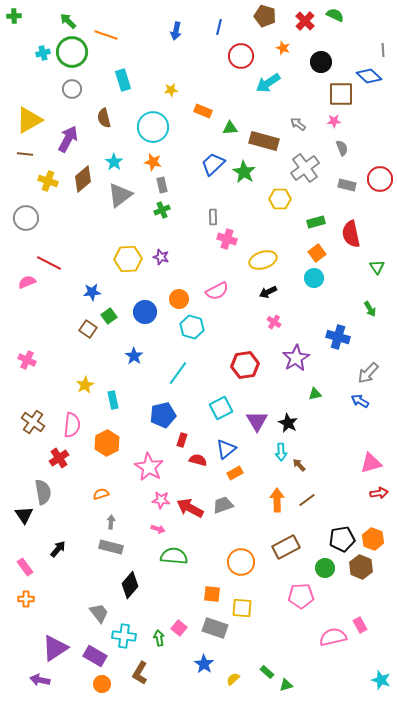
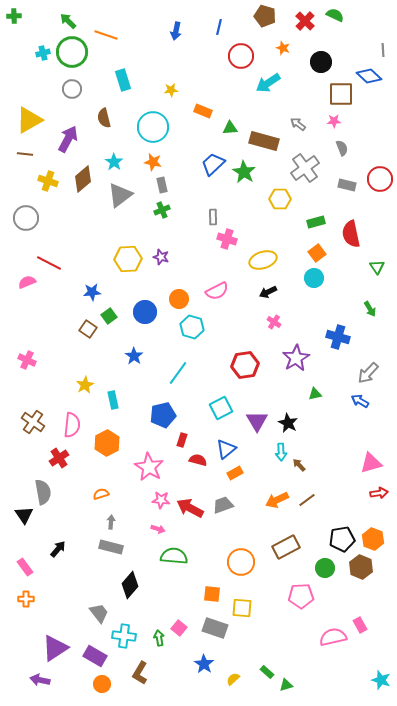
orange arrow at (277, 500): rotated 115 degrees counterclockwise
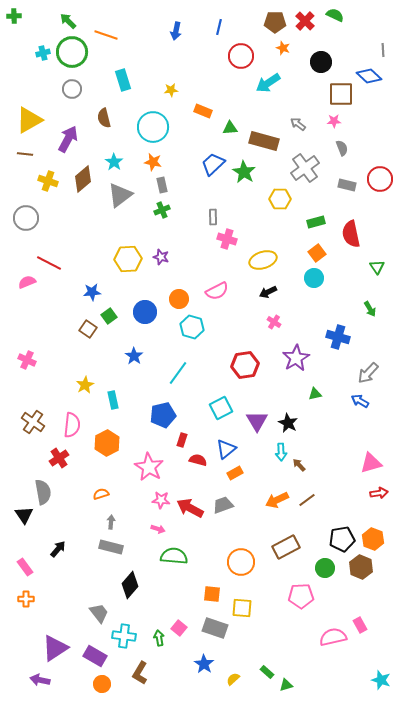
brown pentagon at (265, 16): moved 10 px right, 6 px down; rotated 15 degrees counterclockwise
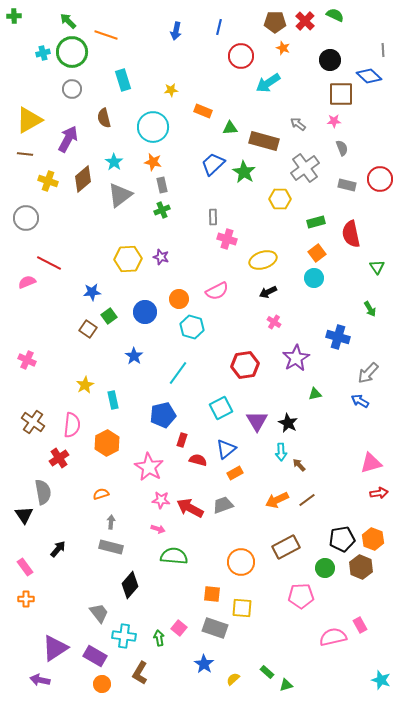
black circle at (321, 62): moved 9 px right, 2 px up
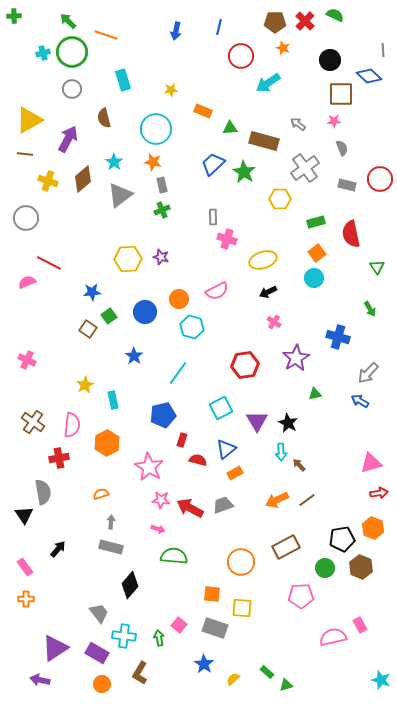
cyan circle at (153, 127): moved 3 px right, 2 px down
red cross at (59, 458): rotated 24 degrees clockwise
orange hexagon at (373, 539): moved 11 px up
pink square at (179, 628): moved 3 px up
purple rectangle at (95, 656): moved 2 px right, 3 px up
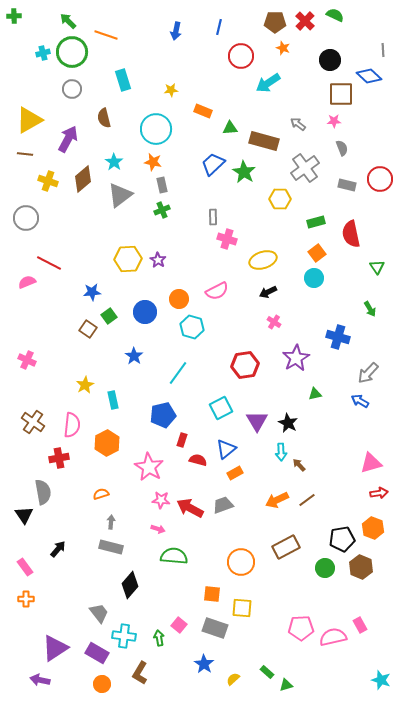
purple star at (161, 257): moved 3 px left, 3 px down; rotated 14 degrees clockwise
pink pentagon at (301, 596): moved 32 px down
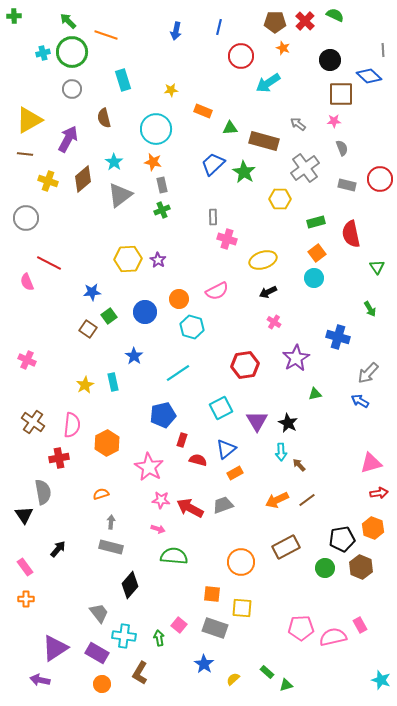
pink semicircle at (27, 282): rotated 90 degrees counterclockwise
cyan line at (178, 373): rotated 20 degrees clockwise
cyan rectangle at (113, 400): moved 18 px up
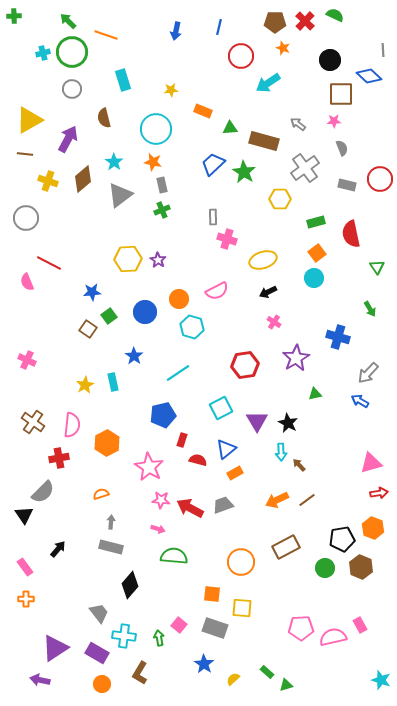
gray semicircle at (43, 492): rotated 55 degrees clockwise
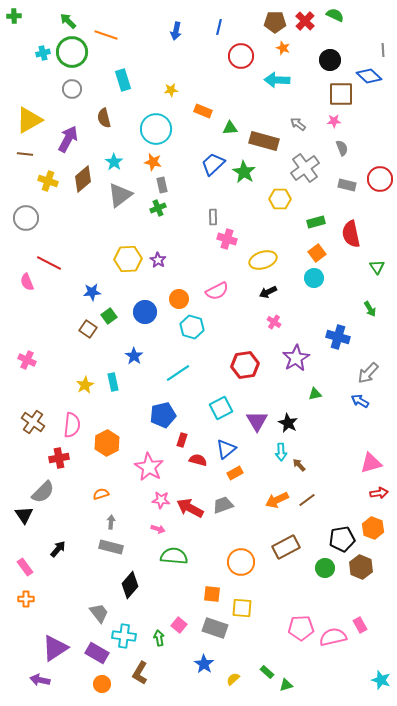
cyan arrow at (268, 83): moved 9 px right, 3 px up; rotated 35 degrees clockwise
green cross at (162, 210): moved 4 px left, 2 px up
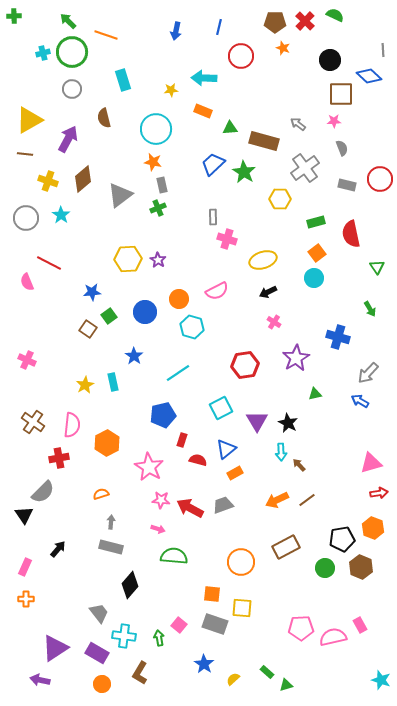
cyan arrow at (277, 80): moved 73 px left, 2 px up
cyan star at (114, 162): moved 53 px left, 53 px down
pink rectangle at (25, 567): rotated 60 degrees clockwise
gray rectangle at (215, 628): moved 4 px up
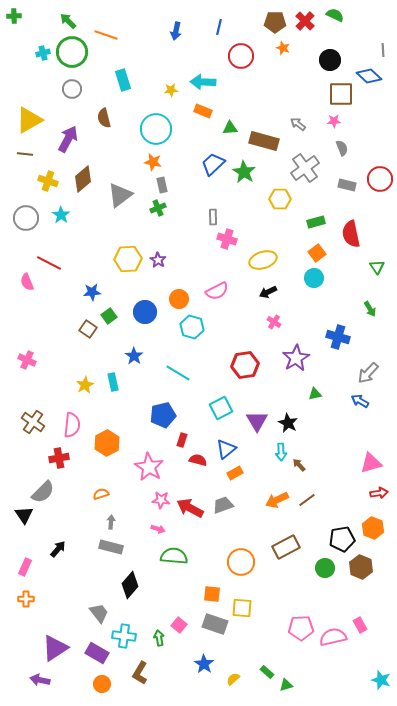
cyan arrow at (204, 78): moved 1 px left, 4 px down
cyan line at (178, 373): rotated 65 degrees clockwise
